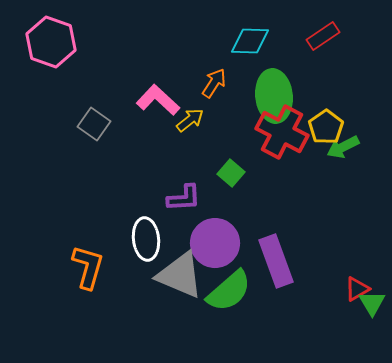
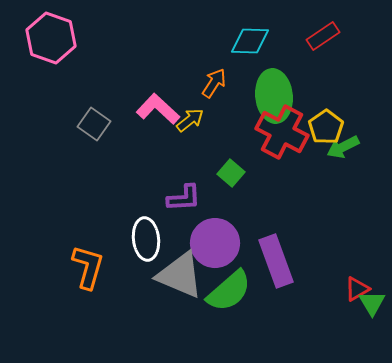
pink hexagon: moved 4 px up
pink L-shape: moved 9 px down
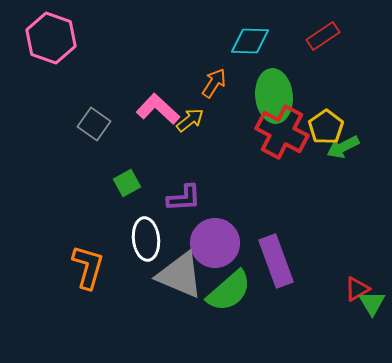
green square: moved 104 px left, 10 px down; rotated 20 degrees clockwise
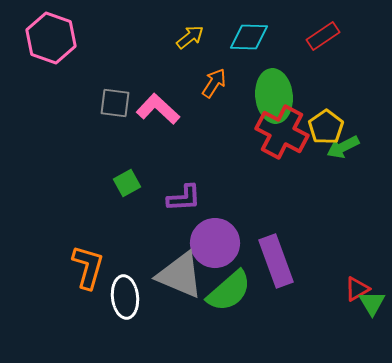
cyan diamond: moved 1 px left, 4 px up
yellow arrow: moved 83 px up
gray square: moved 21 px right, 21 px up; rotated 28 degrees counterclockwise
white ellipse: moved 21 px left, 58 px down
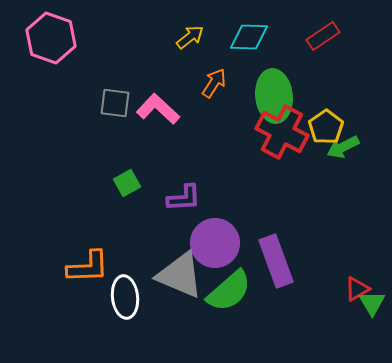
orange L-shape: rotated 72 degrees clockwise
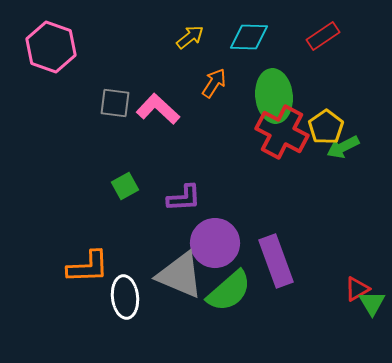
pink hexagon: moved 9 px down
green square: moved 2 px left, 3 px down
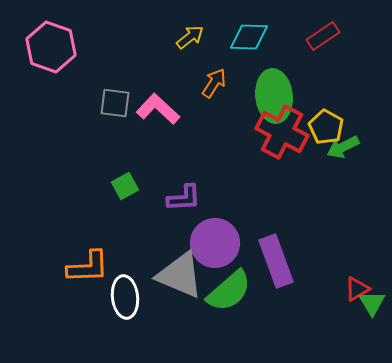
yellow pentagon: rotated 8 degrees counterclockwise
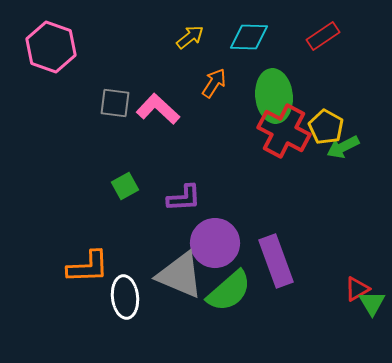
red cross: moved 2 px right, 1 px up
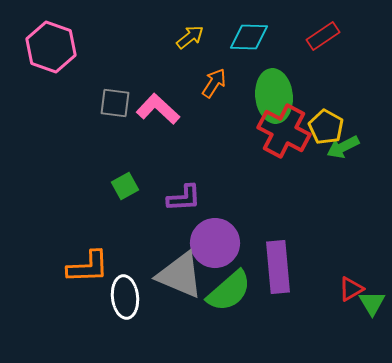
purple rectangle: moved 2 px right, 6 px down; rotated 15 degrees clockwise
red triangle: moved 6 px left
